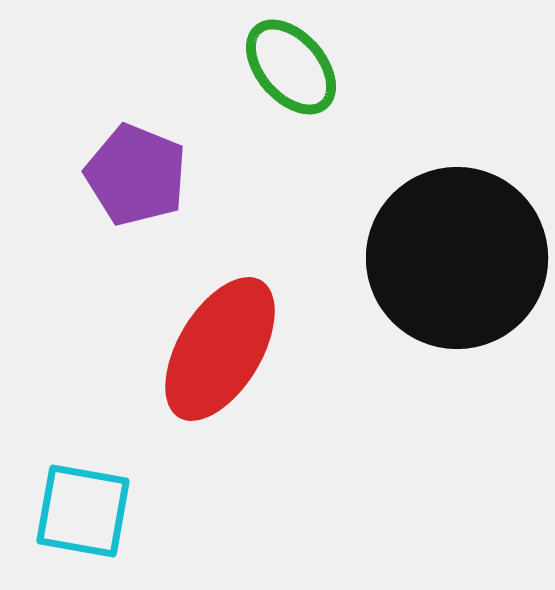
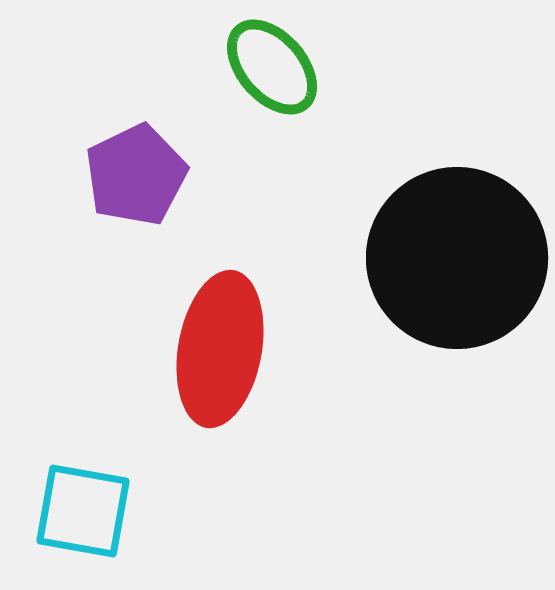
green ellipse: moved 19 px left
purple pentagon: rotated 24 degrees clockwise
red ellipse: rotated 21 degrees counterclockwise
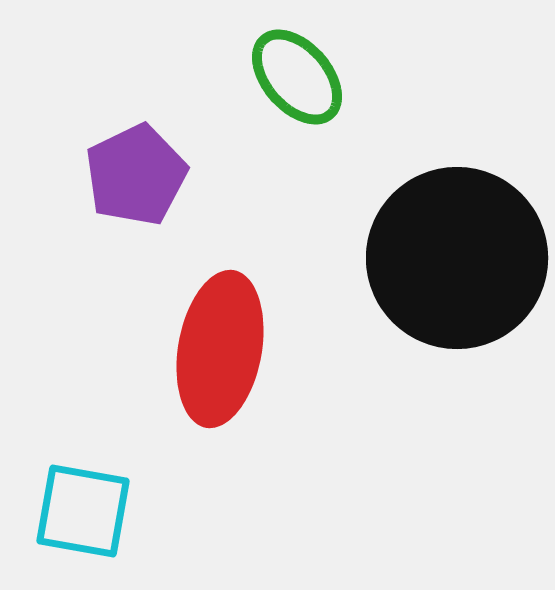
green ellipse: moved 25 px right, 10 px down
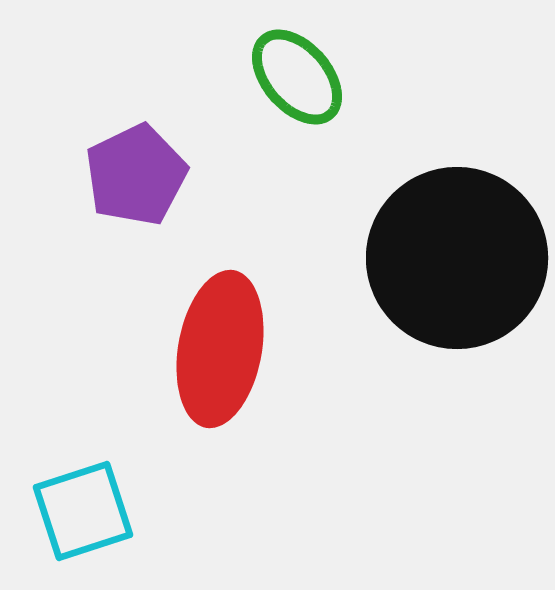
cyan square: rotated 28 degrees counterclockwise
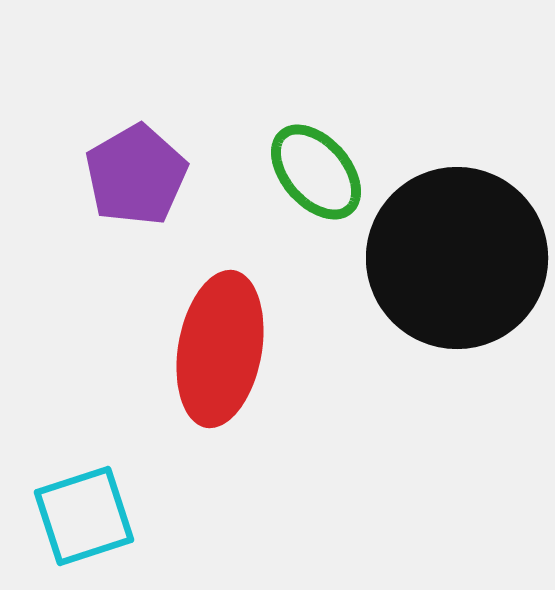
green ellipse: moved 19 px right, 95 px down
purple pentagon: rotated 4 degrees counterclockwise
cyan square: moved 1 px right, 5 px down
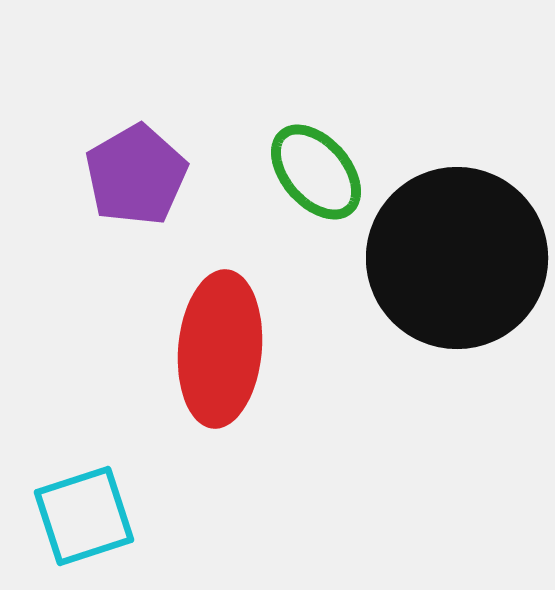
red ellipse: rotated 5 degrees counterclockwise
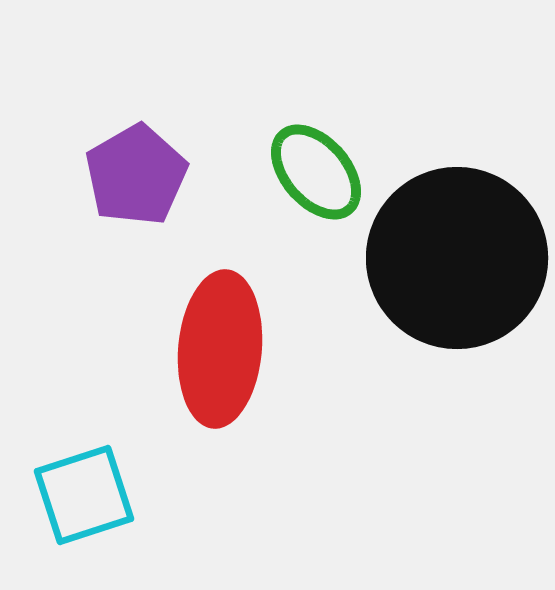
cyan square: moved 21 px up
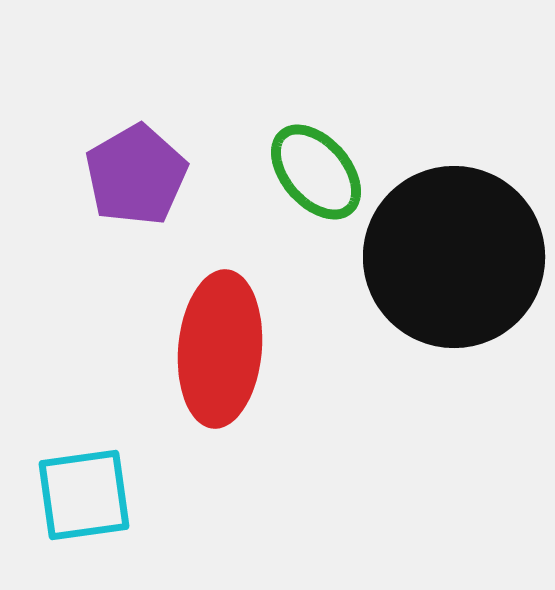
black circle: moved 3 px left, 1 px up
cyan square: rotated 10 degrees clockwise
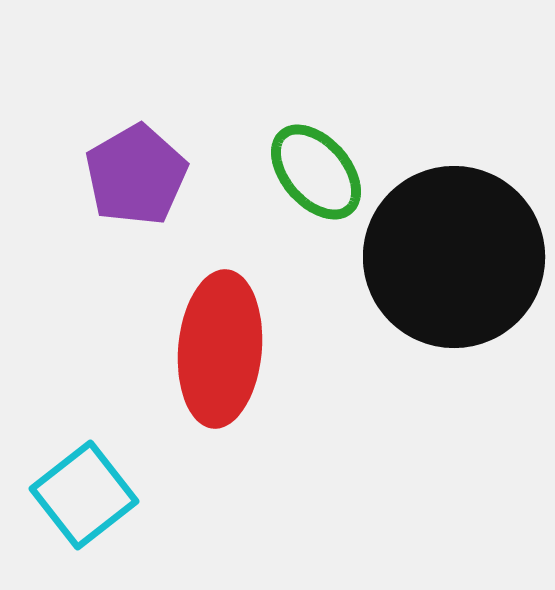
cyan square: rotated 30 degrees counterclockwise
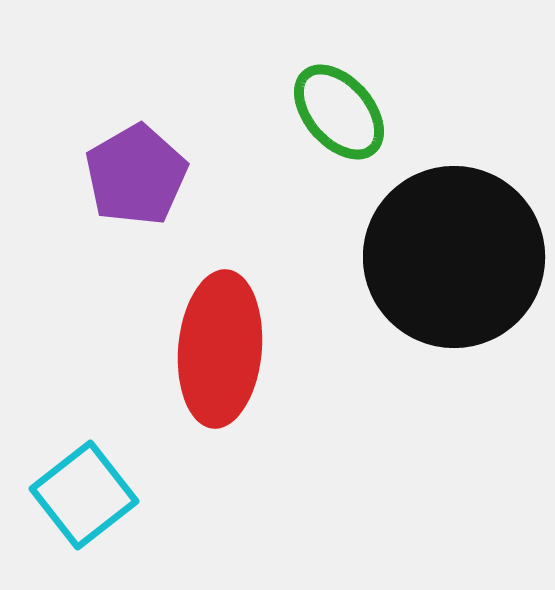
green ellipse: moved 23 px right, 60 px up
